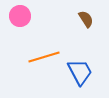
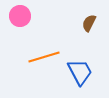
brown semicircle: moved 3 px right, 4 px down; rotated 120 degrees counterclockwise
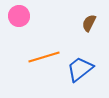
pink circle: moved 1 px left
blue trapezoid: moved 3 px up; rotated 100 degrees counterclockwise
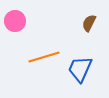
pink circle: moved 4 px left, 5 px down
blue trapezoid: rotated 28 degrees counterclockwise
